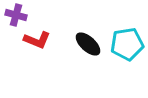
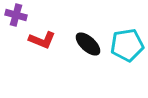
red L-shape: moved 5 px right
cyan pentagon: moved 1 px down
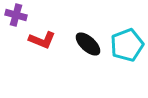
cyan pentagon: rotated 12 degrees counterclockwise
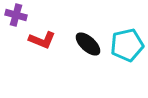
cyan pentagon: rotated 8 degrees clockwise
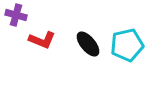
black ellipse: rotated 8 degrees clockwise
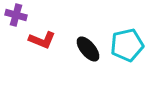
black ellipse: moved 5 px down
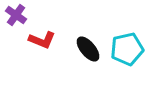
purple cross: rotated 20 degrees clockwise
cyan pentagon: moved 4 px down
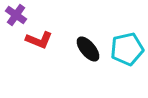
red L-shape: moved 3 px left
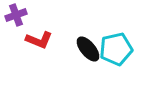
purple cross: rotated 35 degrees clockwise
cyan pentagon: moved 11 px left
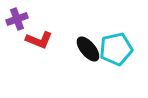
purple cross: moved 1 px right, 4 px down
